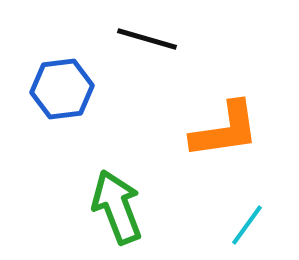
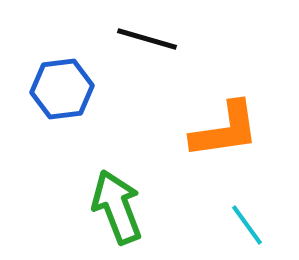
cyan line: rotated 72 degrees counterclockwise
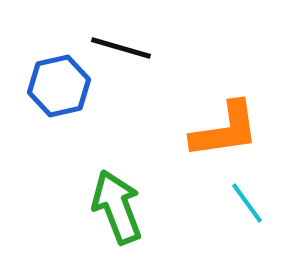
black line: moved 26 px left, 9 px down
blue hexagon: moved 3 px left, 3 px up; rotated 6 degrees counterclockwise
cyan line: moved 22 px up
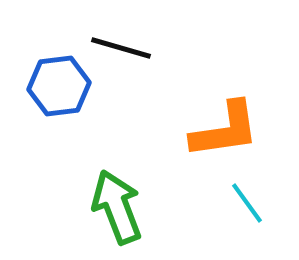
blue hexagon: rotated 6 degrees clockwise
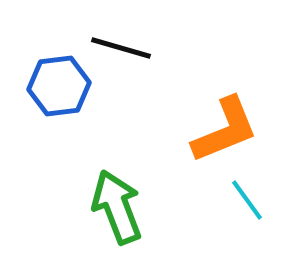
orange L-shape: rotated 14 degrees counterclockwise
cyan line: moved 3 px up
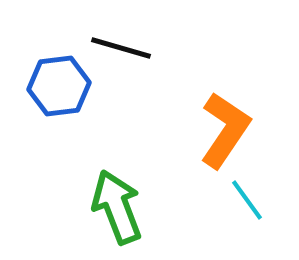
orange L-shape: rotated 34 degrees counterclockwise
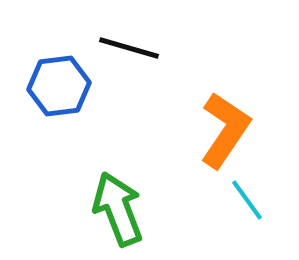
black line: moved 8 px right
green arrow: moved 1 px right, 2 px down
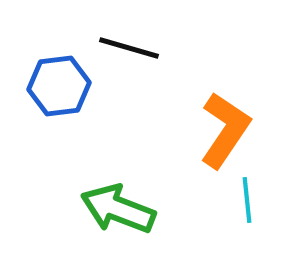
cyan line: rotated 30 degrees clockwise
green arrow: rotated 48 degrees counterclockwise
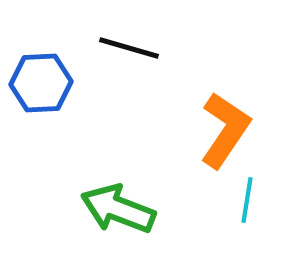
blue hexagon: moved 18 px left, 3 px up; rotated 4 degrees clockwise
cyan line: rotated 15 degrees clockwise
